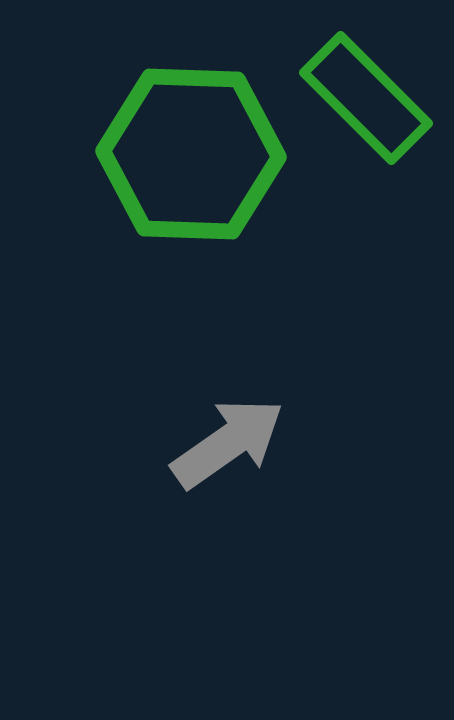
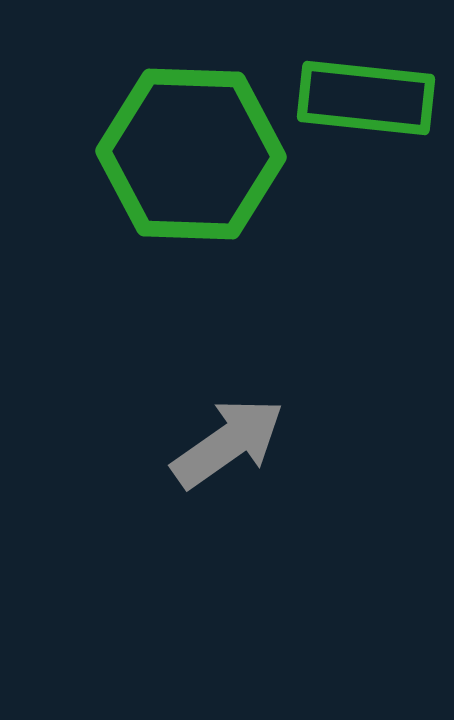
green rectangle: rotated 39 degrees counterclockwise
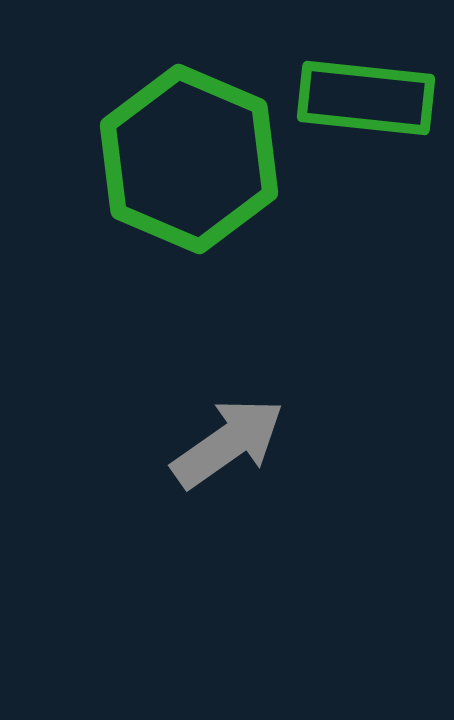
green hexagon: moved 2 px left, 5 px down; rotated 21 degrees clockwise
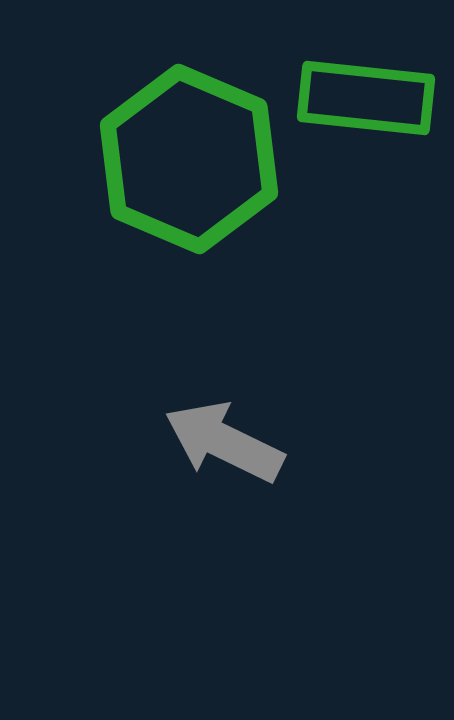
gray arrow: moved 4 px left, 1 px up; rotated 119 degrees counterclockwise
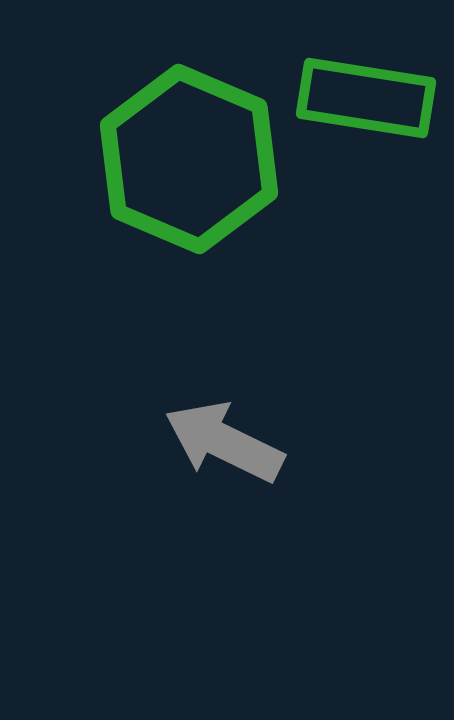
green rectangle: rotated 3 degrees clockwise
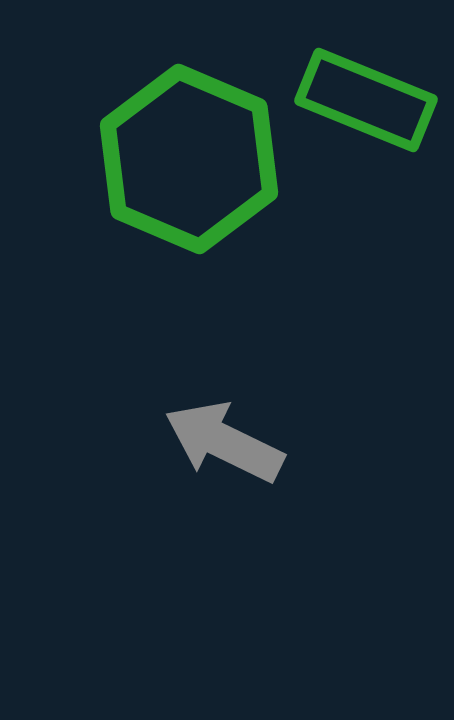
green rectangle: moved 2 px down; rotated 13 degrees clockwise
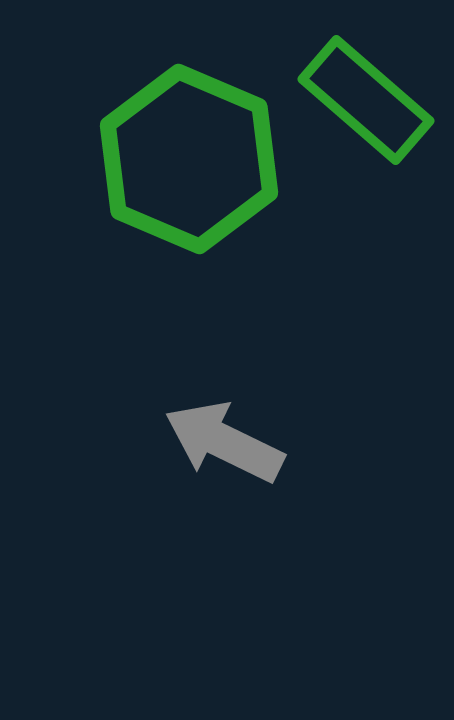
green rectangle: rotated 19 degrees clockwise
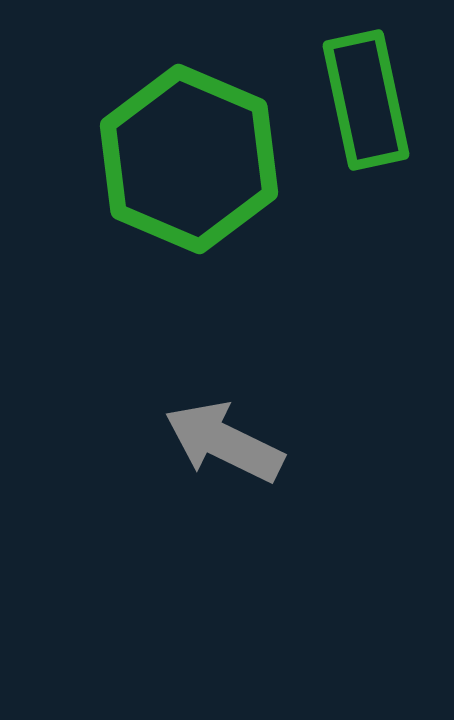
green rectangle: rotated 37 degrees clockwise
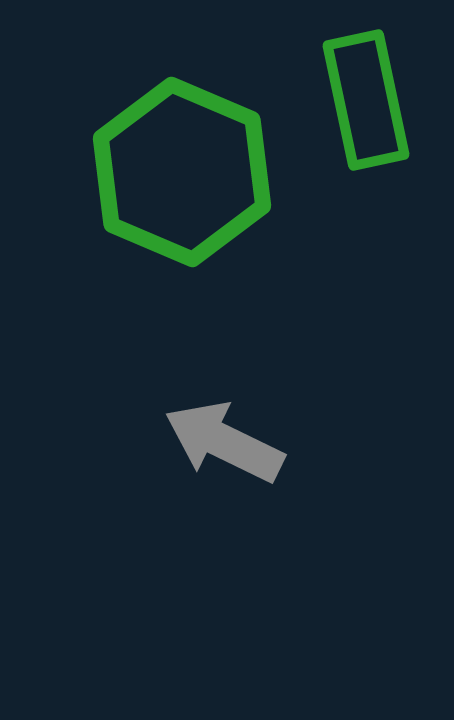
green hexagon: moved 7 px left, 13 px down
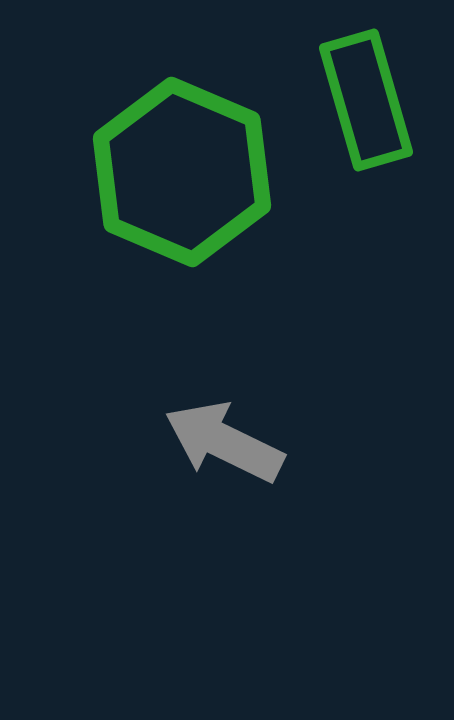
green rectangle: rotated 4 degrees counterclockwise
